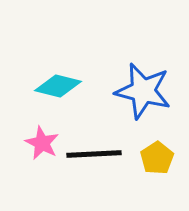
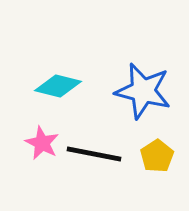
black line: rotated 14 degrees clockwise
yellow pentagon: moved 2 px up
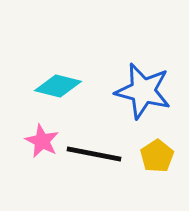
pink star: moved 2 px up
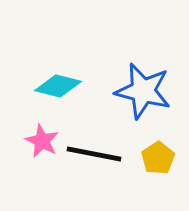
yellow pentagon: moved 1 px right, 2 px down
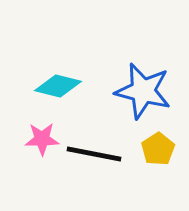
pink star: moved 2 px up; rotated 28 degrees counterclockwise
yellow pentagon: moved 9 px up
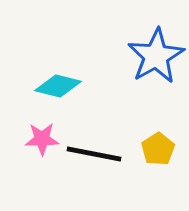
blue star: moved 13 px right, 35 px up; rotated 28 degrees clockwise
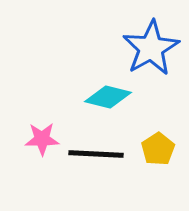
blue star: moved 5 px left, 8 px up
cyan diamond: moved 50 px right, 11 px down
black line: moved 2 px right; rotated 8 degrees counterclockwise
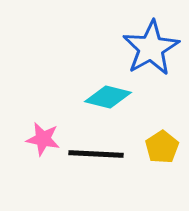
pink star: moved 1 px right; rotated 12 degrees clockwise
yellow pentagon: moved 4 px right, 2 px up
